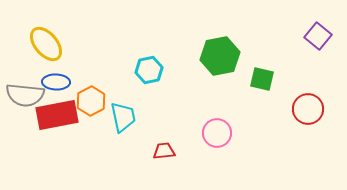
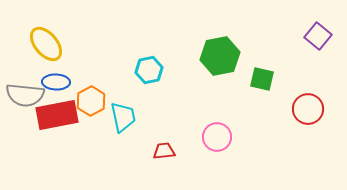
pink circle: moved 4 px down
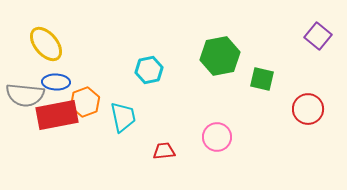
orange hexagon: moved 6 px left, 1 px down; rotated 8 degrees clockwise
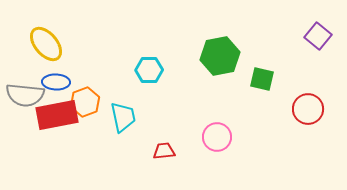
cyan hexagon: rotated 12 degrees clockwise
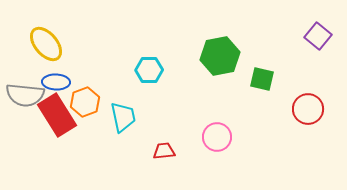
red rectangle: rotated 69 degrees clockwise
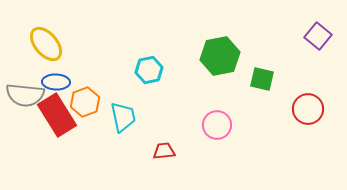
cyan hexagon: rotated 12 degrees counterclockwise
pink circle: moved 12 px up
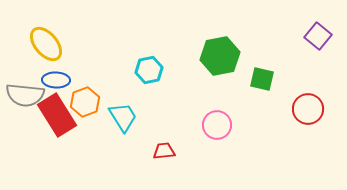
blue ellipse: moved 2 px up
cyan trapezoid: rotated 20 degrees counterclockwise
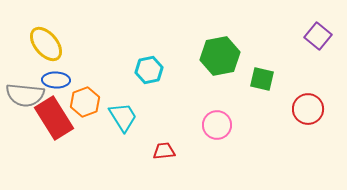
red rectangle: moved 3 px left, 3 px down
